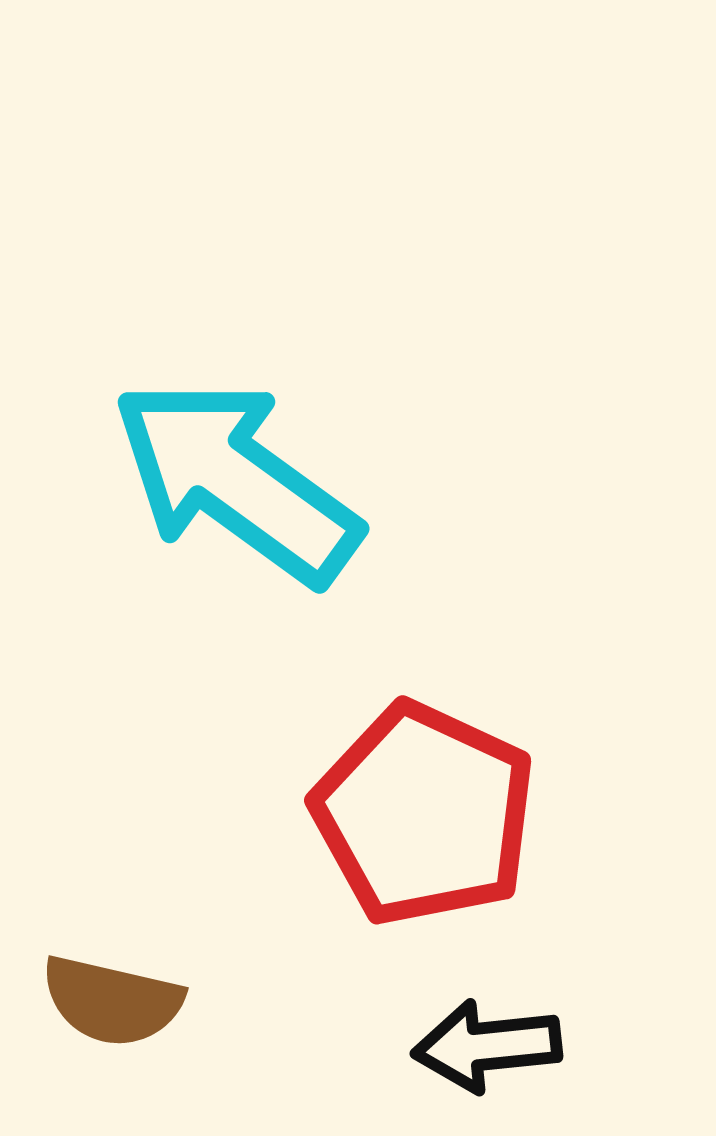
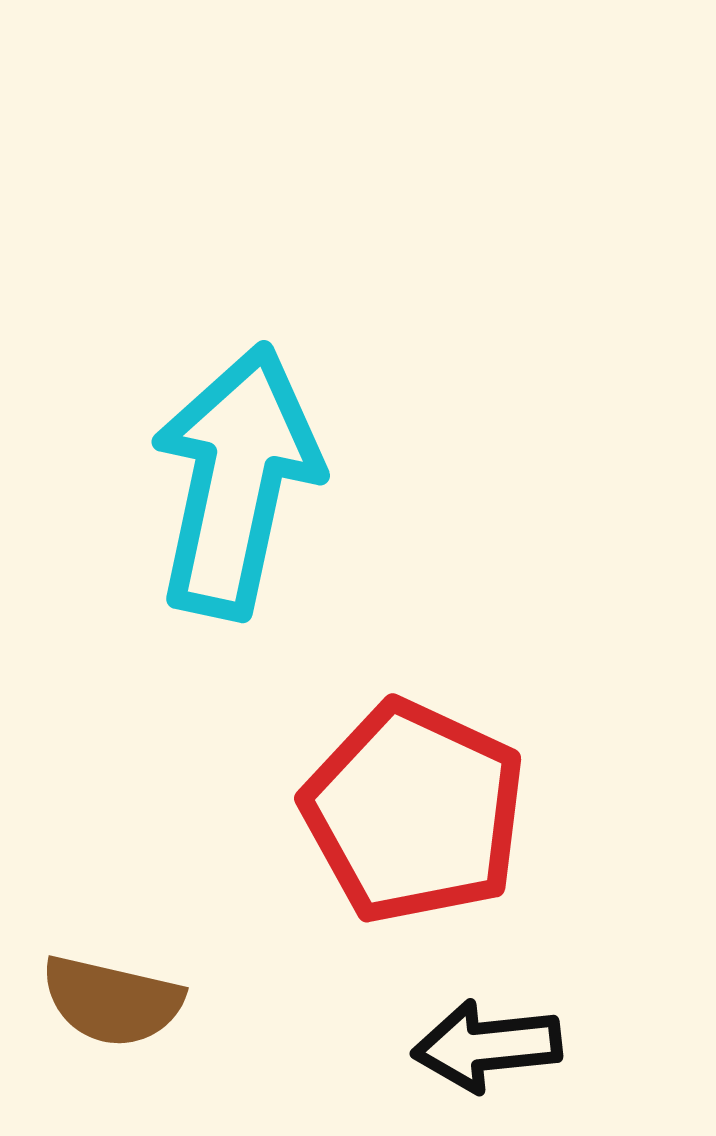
cyan arrow: rotated 66 degrees clockwise
red pentagon: moved 10 px left, 2 px up
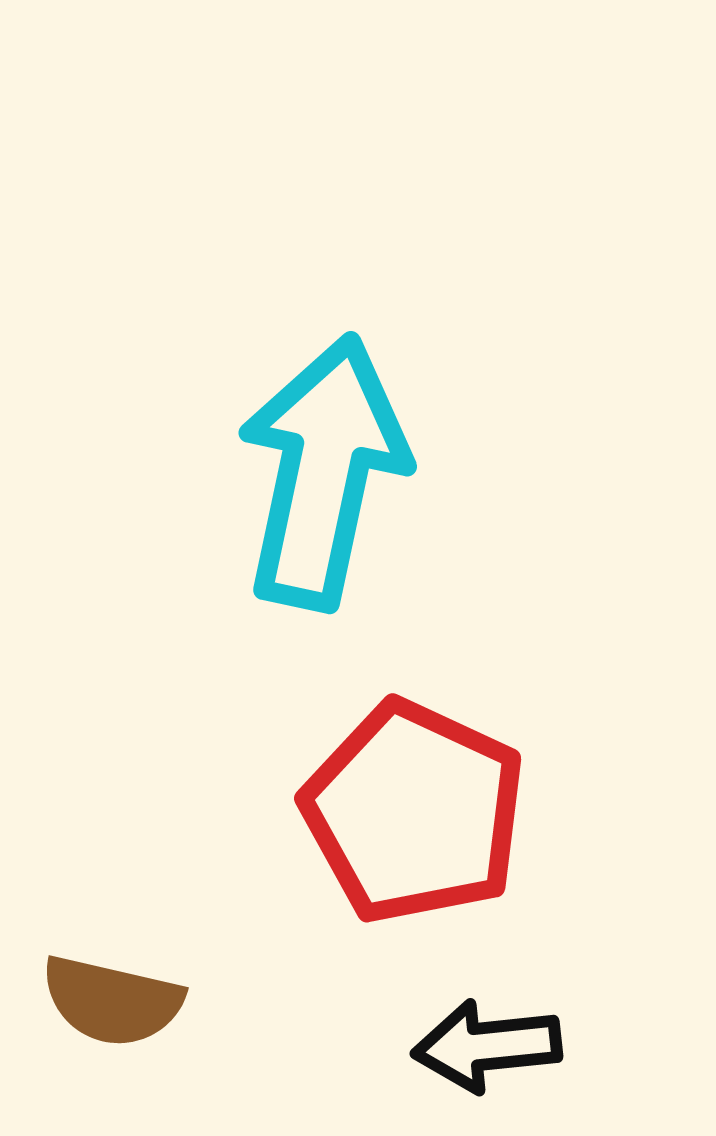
cyan arrow: moved 87 px right, 9 px up
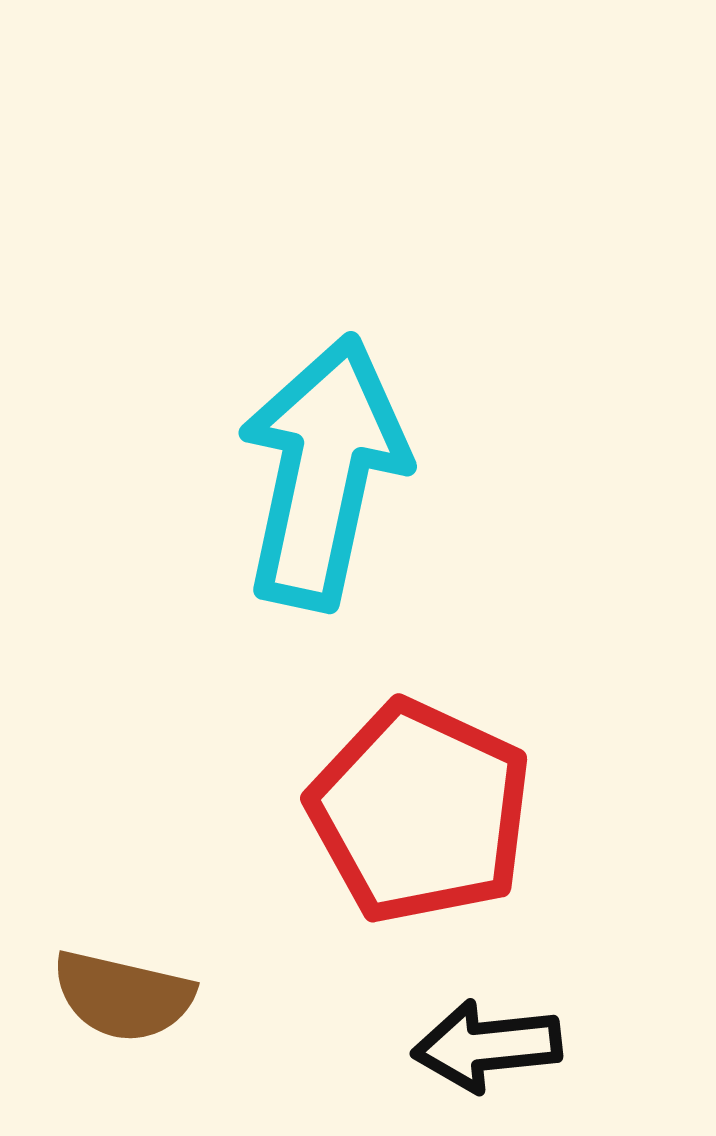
red pentagon: moved 6 px right
brown semicircle: moved 11 px right, 5 px up
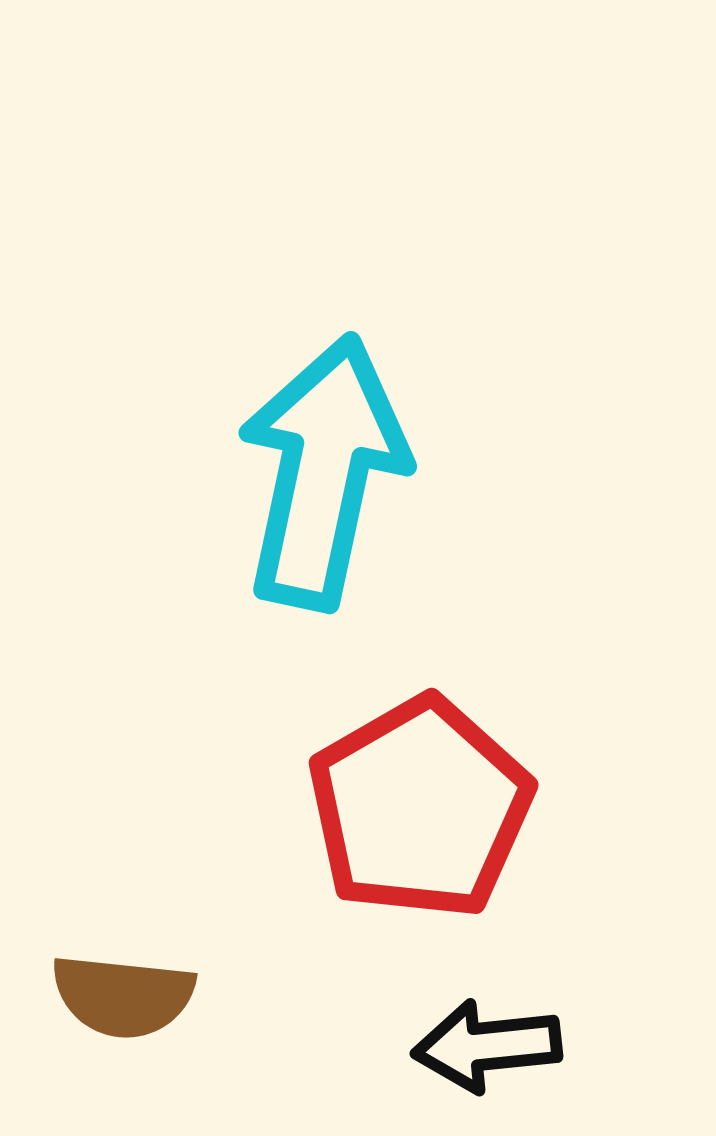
red pentagon: moved 4 px up; rotated 17 degrees clockwise
brown semicircle: rotated 7 degrees counterclockwise
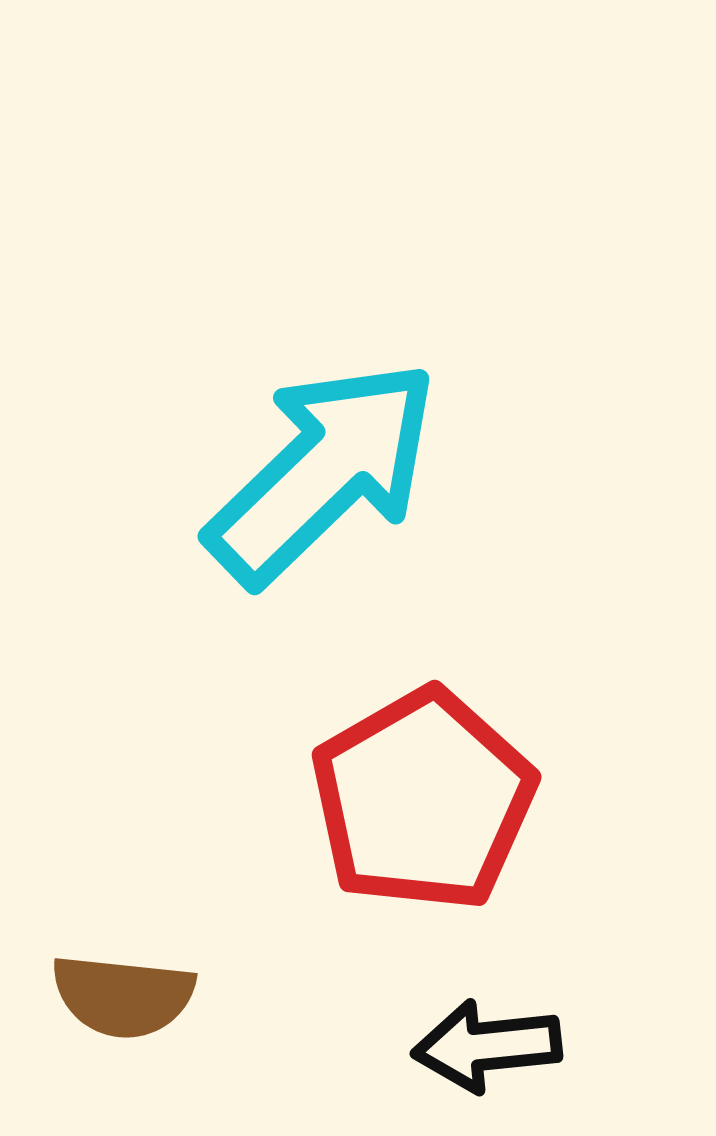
cyan arrow: rotated 34 degrees clockwise
red pentagon: moved 3 px right, 8 px up
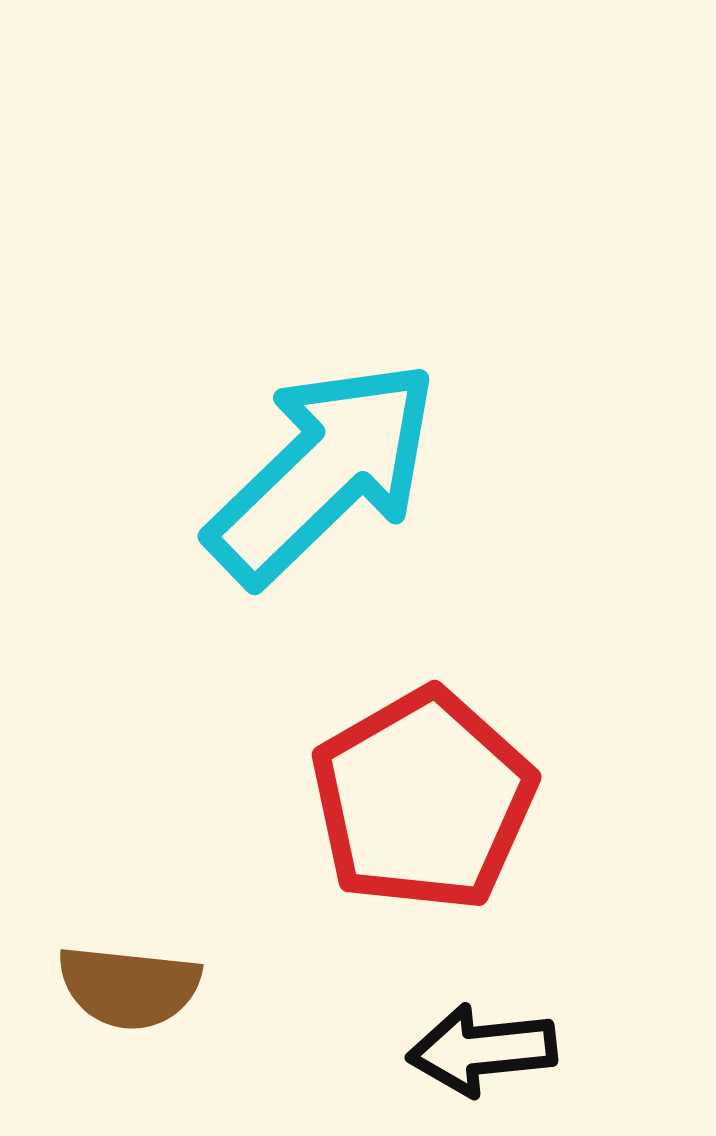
brown semicircle: moved 6 px right, 9 px up
black arrow: moved 5 px left, 4 px down
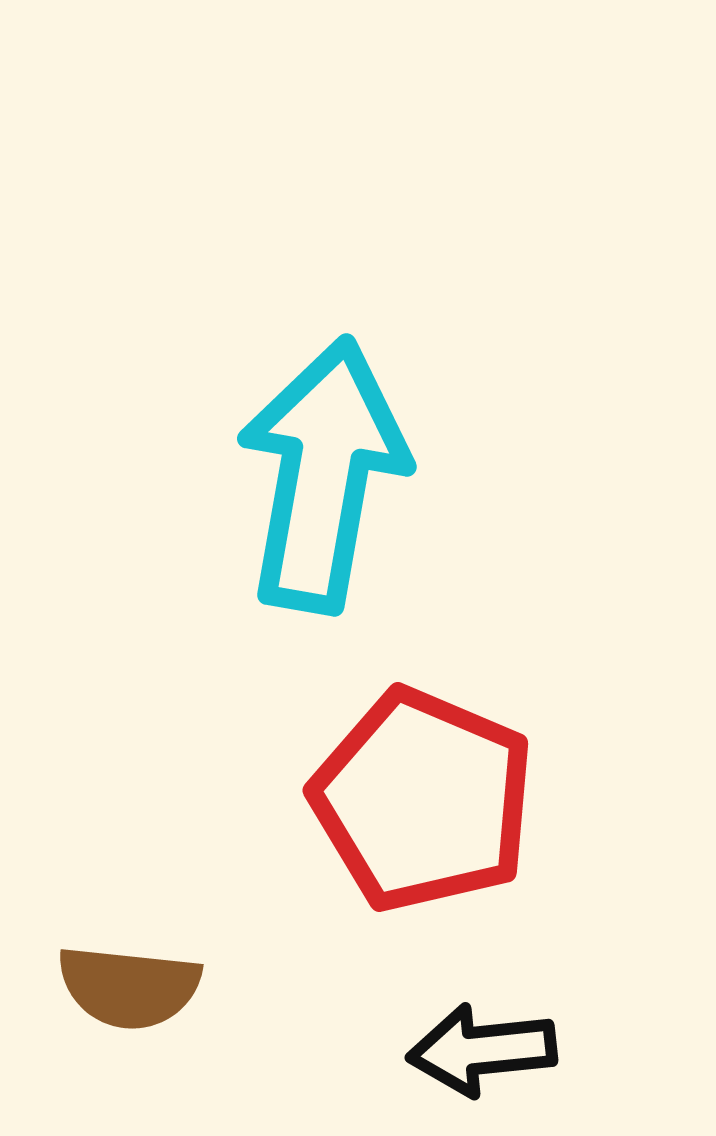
cyan arrow: moved 3 px down; rotated 36 degrees counterclockwise
red pentagon: rotated 19 degrees counterclockwise
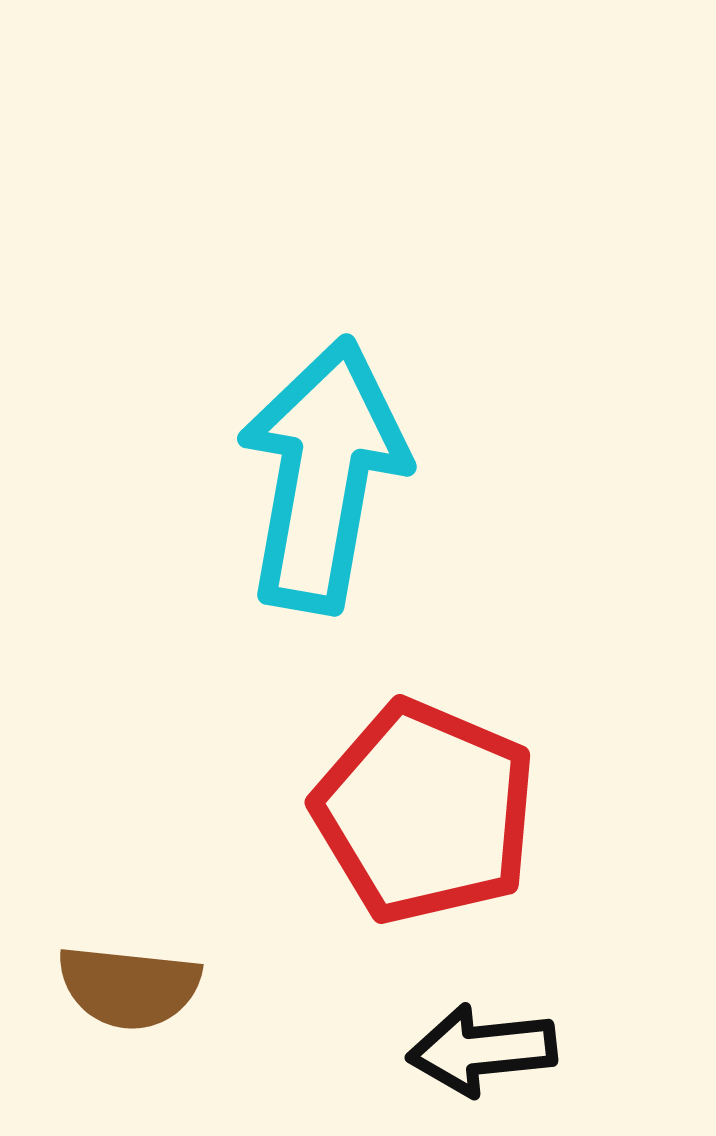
red pentagon: moved 2 px right, 12 px down
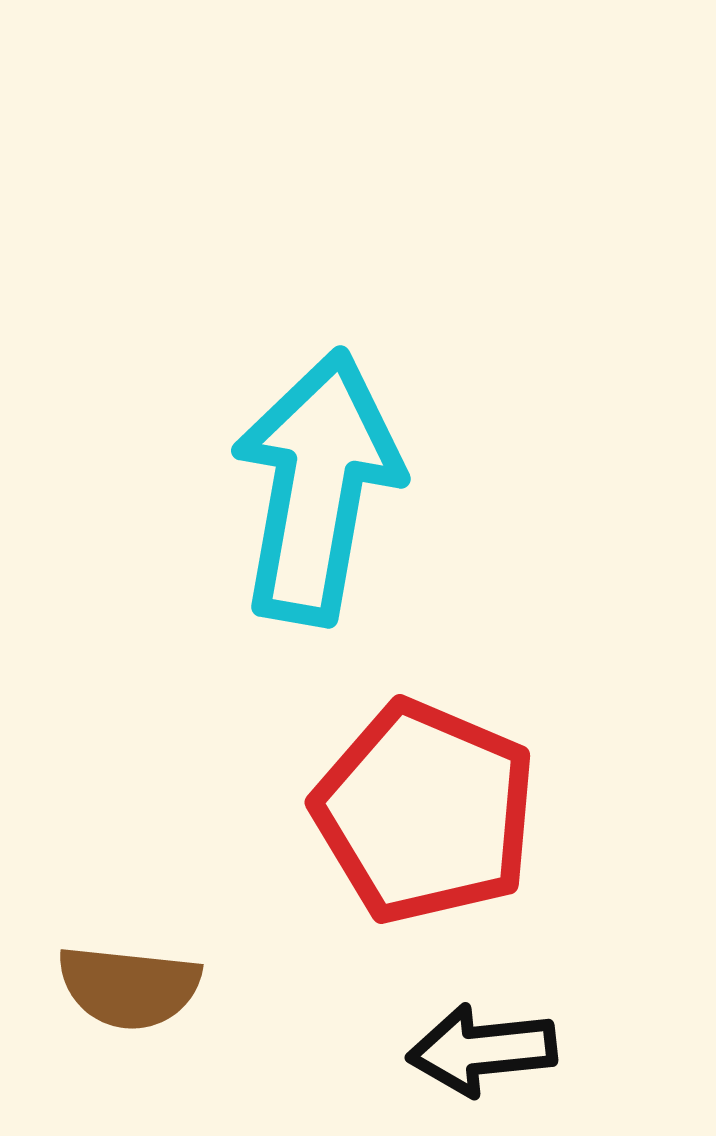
cyan arrow: moved 6 px left, 12 px down
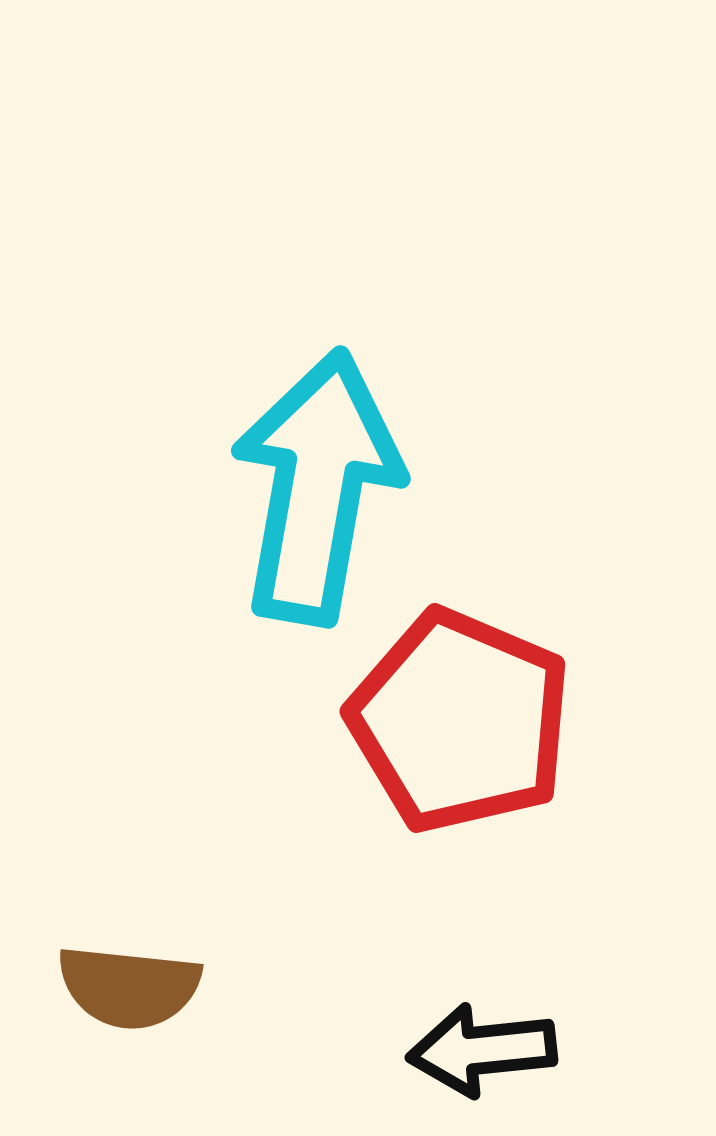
red pentagon: moved 35 px right, 91 px up
